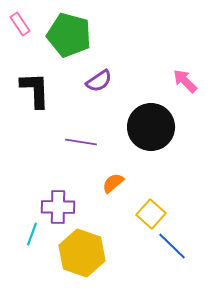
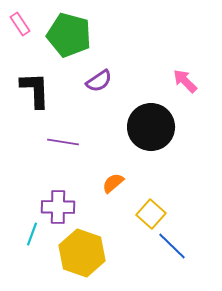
purple line: moved 18 px left
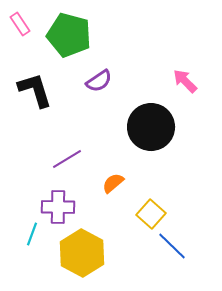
black L-shape: rotated 15 degrees counterclockwise
purple line: moved 4 px right, 17 px down; rotated 40 degrees counterclockwise
yellow hexagon: rotated 9 degrees clockwise
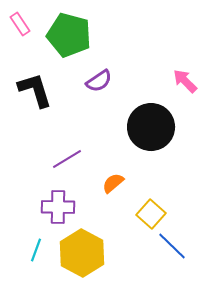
cyan line: moved 4 px right, 16 px down
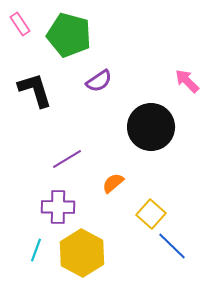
pink arrow: moved 2 px right
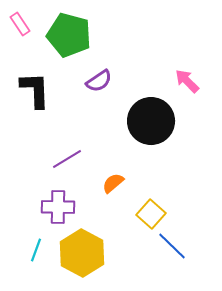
black L-shape: rotated 15 degrees clockwise
black circle: moved 6 px up
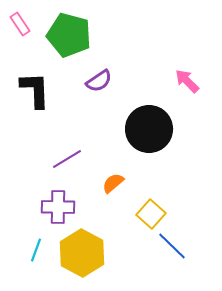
black circle: moved 2 px left, 8 px down
